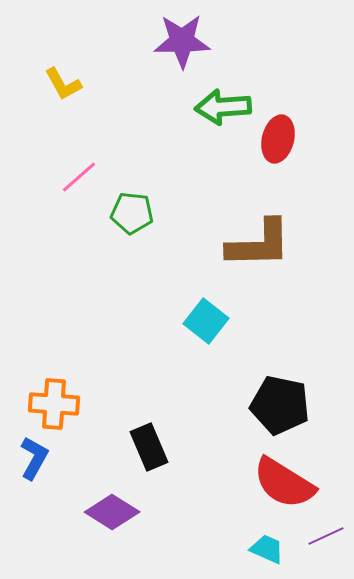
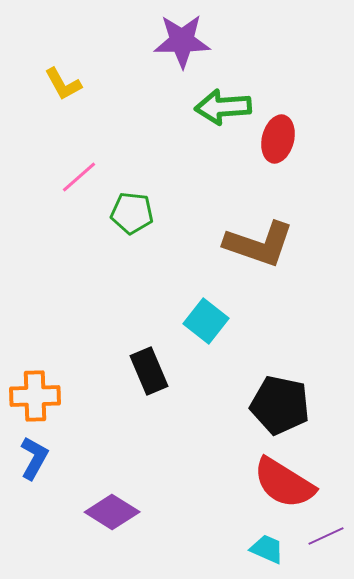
brown L-shape: rotated 20 degrees clockwise
orange cross: moved 19 px left, 8 px up; rotated 6 degrees counterclockwise
black rectangle: moved 76 px up
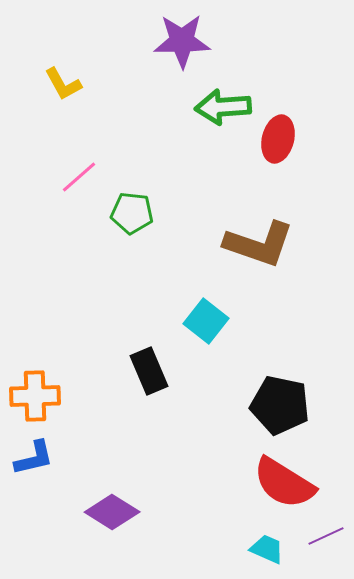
blue L-shape: rotated 48 degrees clockwise
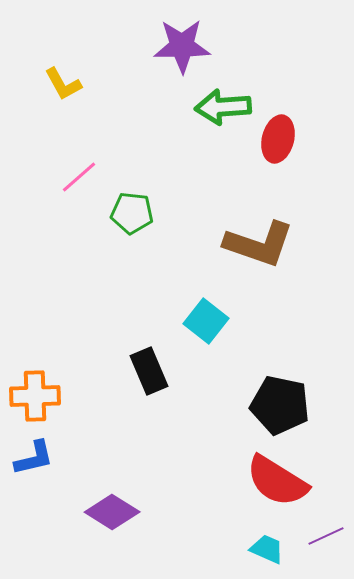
purple star: moved 5 px down
red semicircle: moved 7 px left, 2 px up
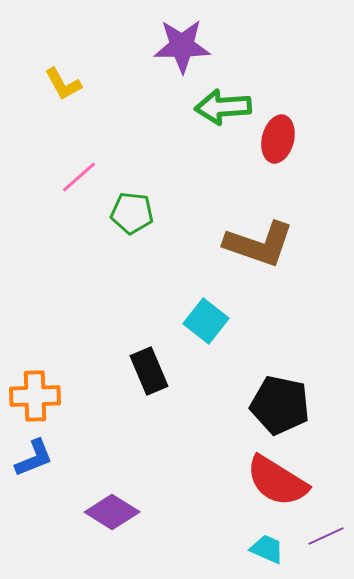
blue L-shape: rotated 9 degrees counterclockwise
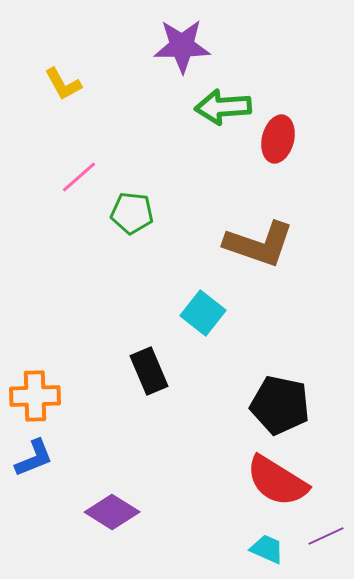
cyan square: moved 3 px left, 8 px up
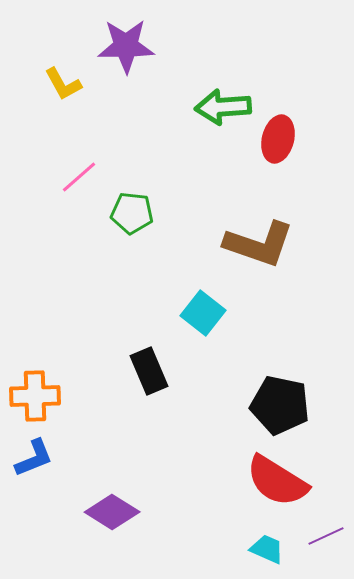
purple star: moved 56 px left
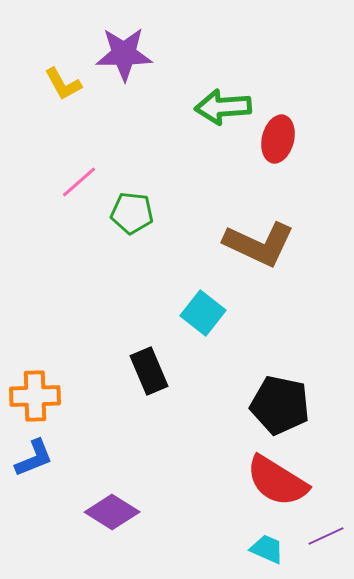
purple star: moved 2 px left, 8 px down
pink line: moved 5 px down
brown L-shape: rotated 6 degrees clockwise
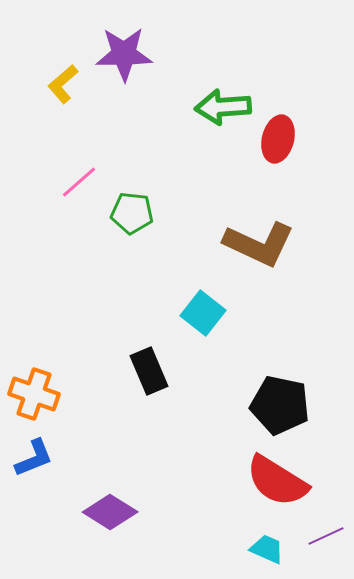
yellow L-shape: rotated 78 degrees clockwise
orange cross: moved 1 px left, 2 px up; rotated 21 degrees clockwise
purple diamond: moved 2 px left
